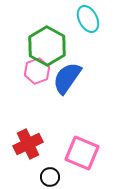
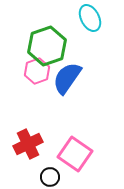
cyan ellipse: moved 2 px right, 1 px up
green hexagon: rotated 12 degrees clockwise
pink square: moved 7 px left, 1 px down; rotated 12 degrees clockwise
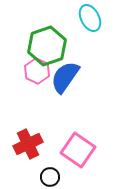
pink hexagon: rotated 15 degrees counterclockwise
blue semicircle: moved 2 px left, 1 px up
pink square: moved 3 px right, 4 px up
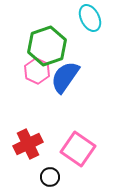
pink square: moved 1 px up
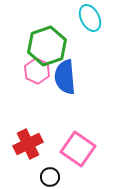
blue semicircle: rotated 40 degrees counterclockwise
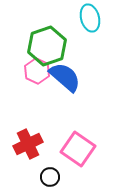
cyan ellipse: rotated 12 degrees clockwise
blue semicircle: rotated 136 degrees clockwise
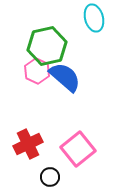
cyan ellipse: moved 4 px right
green hexagon: rotated 6 degrees clockwise
pink square: rotated 16 degrees clockwise
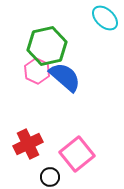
cyan ellipse: moved 11 px right; rotated 32 degrees counterclockwise
pink square: moved 1 px left, 5 px down
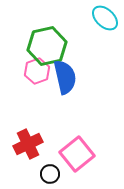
pink hexagon: rotated 15 degrees clockwise
blue semicircle: rotated 36 degrees clockwise
black circle: moved 3 px up
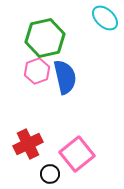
green hexagon: moved 2 px left, 8 px up
